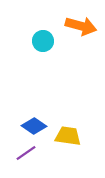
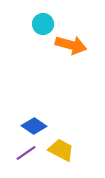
orange arrow: moved 10 px left, 19 px down
cyan circle: moved 17 px up
yellow trapezoid: moved 7 px left, 14 px down; rotated 20 degrees clockwise
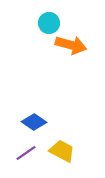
cyan circle: moved 6 px right, 1 px up
blue diamond: moved 4 px up
yellow trapezoid: moved 1 px right, 1 px down
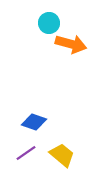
orange arrow: moved 1 px up
blue diamond: rotated 15 degrees counterclockwise
yellow trapezoid: moved 4 px down; rotated 12 degrees clockwise
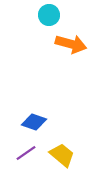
cyan circle: moved 8 px up
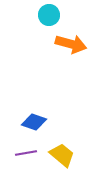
purple line: rotated 25 degrees clockwise
